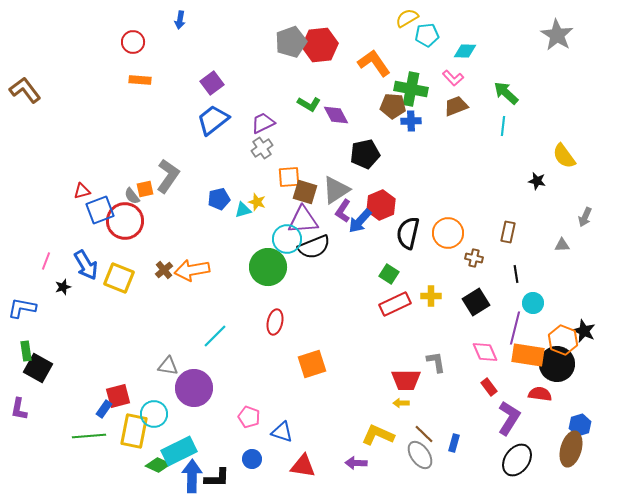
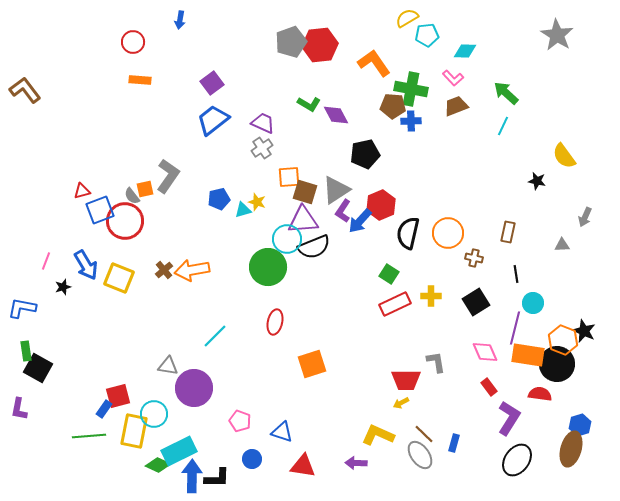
purple trapezoid at (263, 123): rotated 50 degrees clockwise
cyan line at (503, 126): rotated 18 degrees clockwise
yellow arrow at (401, 403): rotated 28 degrees counterclockwise
pink pentagon at (249, 417): moved 9 px left, 4 px down
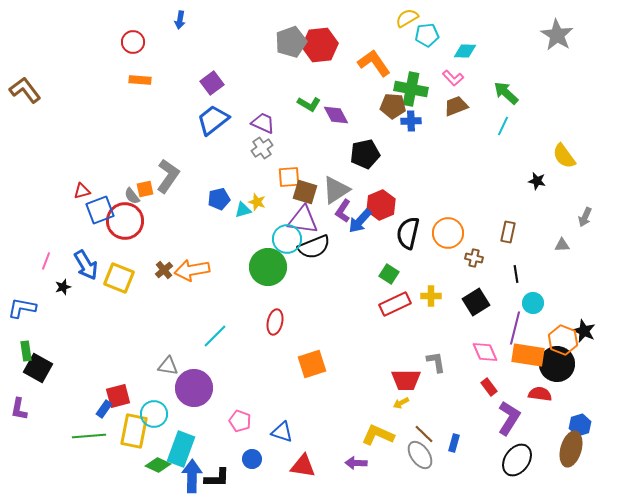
purple triangle at (303, 220): rotated 12 degrees clockwise
cyan rectangle at (179, 451): moved 2 px right, 2 px up; rotated 44 degrees counterclockwise
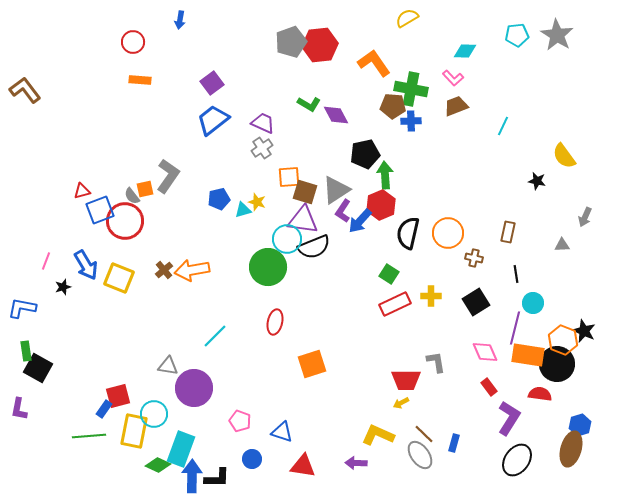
cyan pentagon at (427, 35): moved 90 px right
green arrow at (506, 93): moved 121 px left, 82 px down; rotated 44 degrees clockwise
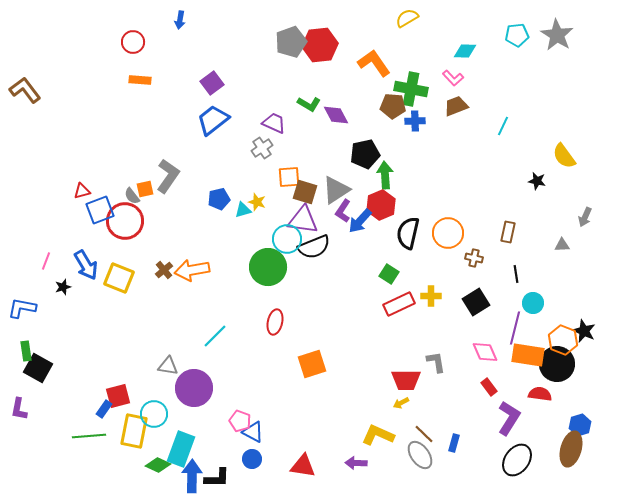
blue cross at (411, 121): moved 4 px right
purple trapezoid at (263, 123): moved 11 px right
red rectangle at (395, 304): moved 4 px right
blue triangle at (282, 432): moved 29 px left; rotated 10 degrees clockwise
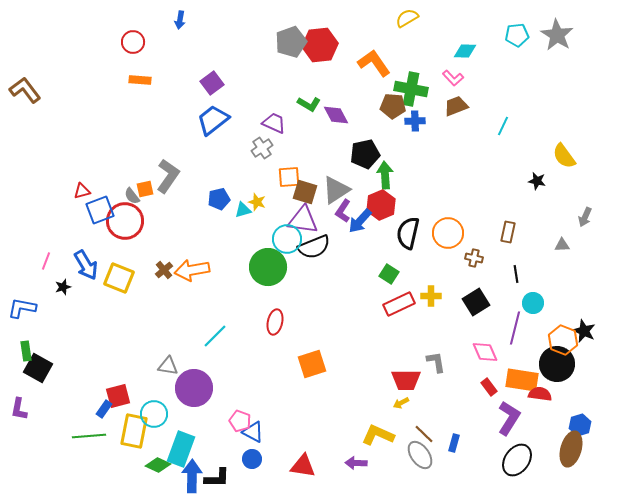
orange rectangle at (528, 355): moved 6 px left, 25 px down
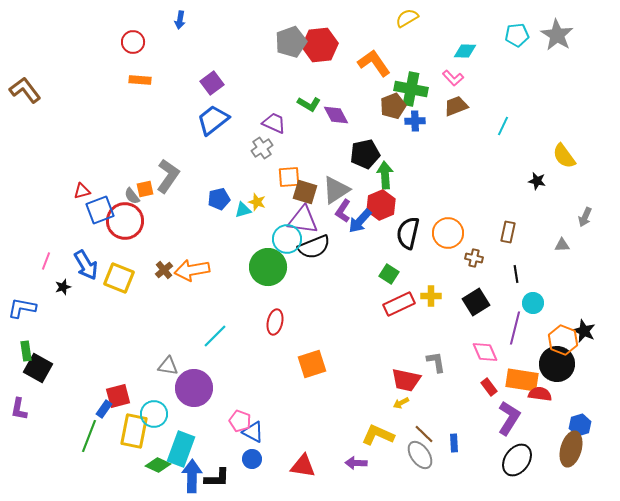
brown pentagon at (393, 106): rotated 25 degrees counterclockwise
red trapezoid at (406, 380): rotated 12 degrees clockwise
green line at (89, 436): rotated 64 degrees counterclockwise
blue rectangle at (454, 443): rotated 18 degrees counterclockwise
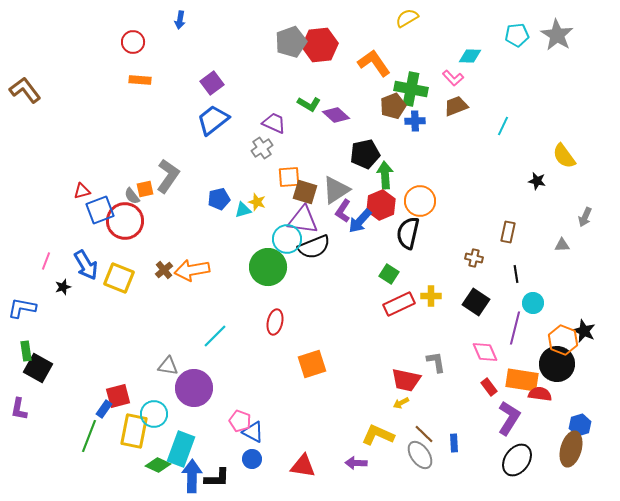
cyan diamond at (465, 51): moved 5 px right, 5 px down
purple diamond at (336, 115): rotated 20 degrees counterclockwise
orange circle at (448, 233): moved 28 px left, 32 px up
black square at (476, 302): rotated 24 degrees counterclockwise
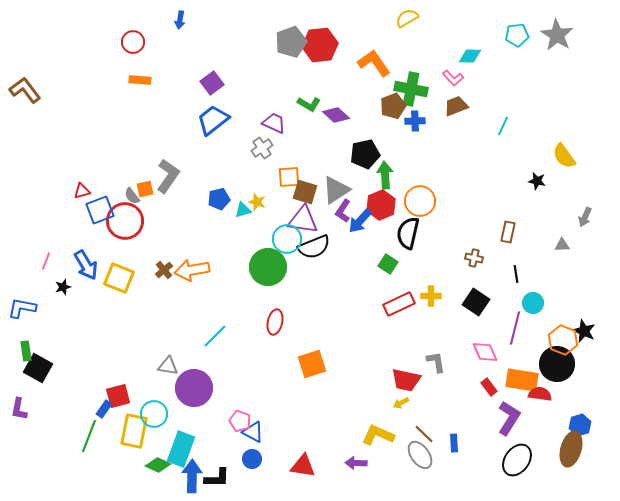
green square at (389, 274): moved 1 px left, 10 px up
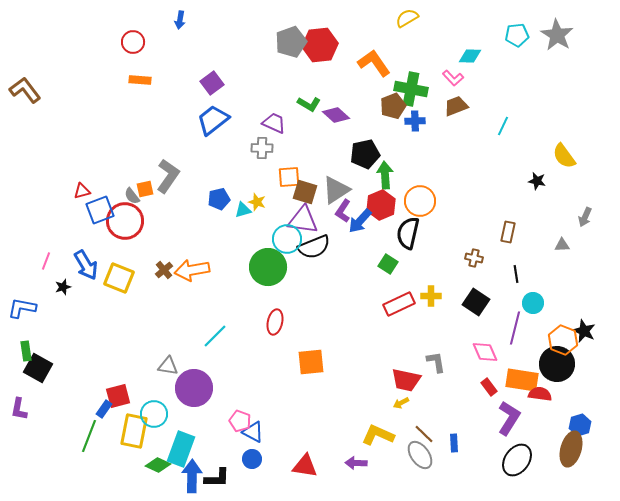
gray cross at (262, 148): rotated 35 degrees clockwise
orange square at (312, 364): moved 1 px left, 2 px up; rotated 12 degrees clockwise
red triangle at (303, 466): moved 2 px right
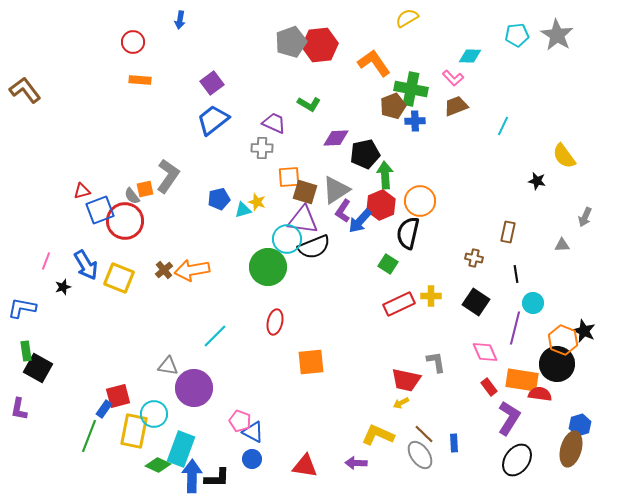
purple diamond at (336, 115): moved 23 px down; rotated 44 degrees counterclockwise
